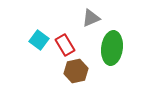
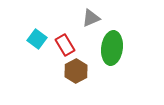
cyan square: moved 2 px left, 1 px up
brown hexagon: rotated 15 degrees counterclockwise
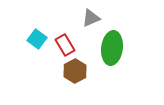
brown hexagon: moved 1 px left
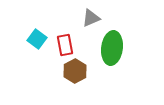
red rectangle: rotated 20 degrees clockwise
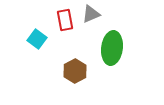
gray triangle: moved 4 px up
red rectangle: moved 25 px up
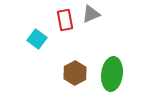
green ellipse: moved 26 px down
brown hexagon: moved 2 px down
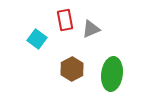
gray triangle: moved 15 px down
brown hexagon: moved 3 px left, 4 px up
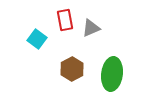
gray triangle: moved 1 px up
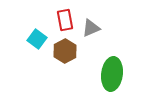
brown hexagon: moved 7 px left, 18 px up
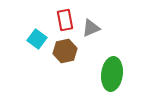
brown hexagon: rotated 15 degrees clockwise
